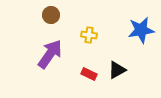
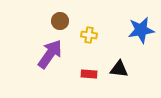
brown circle: moved 9 px right, 6 px down
black triangle: moved 2 px right, 1 px up; rotated 36 degrees clockwise
red rectangle: rotated 21 degrees counterclockwise
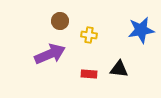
purple arrow: rotated 32 degrees clockwise
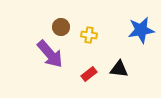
brown circle: moved 1 px right, 6 px down
purple arrow: rotated 72 degrees clockwise
red rectangle: rotated 42 degrees counterclockwise
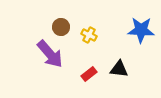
blue star: rotated 12 degrees clockwise
yellow cross: rotated 21 degrees clockwise
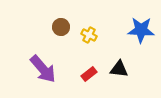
purple arrow: moved 7 px left, 15 px down
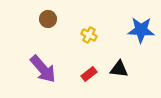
brown circle: moved 13 px left, 8 px up
